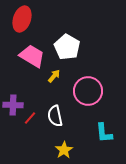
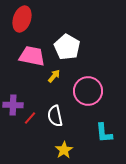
pink trapezoid: rotated 20 degrees counterclockwise
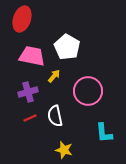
purple cross: moved 15 px right, 13 px up; rotated 18 degrees counterclockwise
red line: rotated 24 degrees clockwise
yellow star: rotated 24 degrees counterclockwise
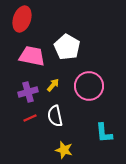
yellow arrow: moved 1 px left, 9 px down
pink circle: moved 1 px right, 5 px up
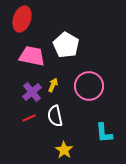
white pentagon: moved 1 px left, 2 px up
yellow arrow: rotated 16 degrees counterclockwise
purple cross: moved 4 px right; rotated 24 degrees counterclockwise
red line: moved 1 px left
yellow star: rotated 18 degrees clockwise
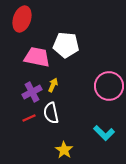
white pentagon: rotated 25 degrees counterclockwise
pink trapezoid: moved 5 px right, 1 px down
pink circle: moved 20 px right
purple cross: rotated 12 degrees clockwise
white semicircle: moved 4 px left, 3 px up
cyan L-shape: rotated 40 degrees counterclockwise
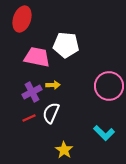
yellow arrow: rotated 64 degrees clockwise
white semicircle: rotated 35 degrees clockwise
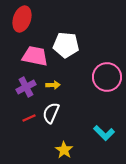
pink trapezoid: moved 2 px left, 1 px up
pink circle: moved 2 px left, 9 px up
purple cross: moved 6 px left, 5 px up
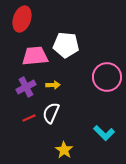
pink trapezoid: rotated 16 degrees counterclockwise
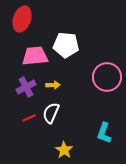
cyan L-shape: rotated 65 degrees clockwise
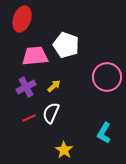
white pentagon: rotated 15 degrees clockwise
yellow arrow: moved 1 px right, 1 px down; rotated 40 degrees counterclockwise
cyan L-shape: rotated 10 degrees clockwise
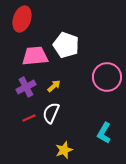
yellow star: rotated 18 degrees clockwise
